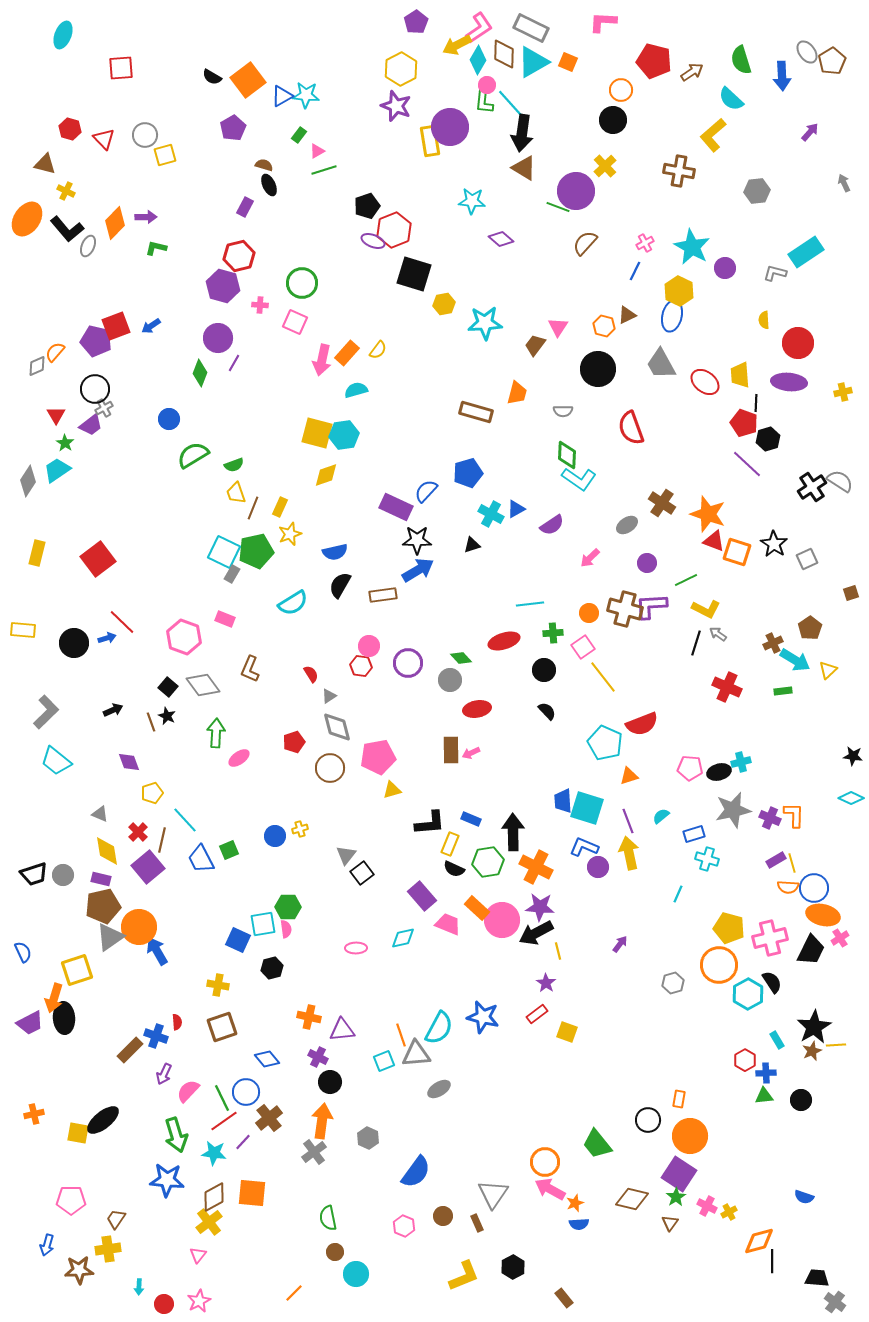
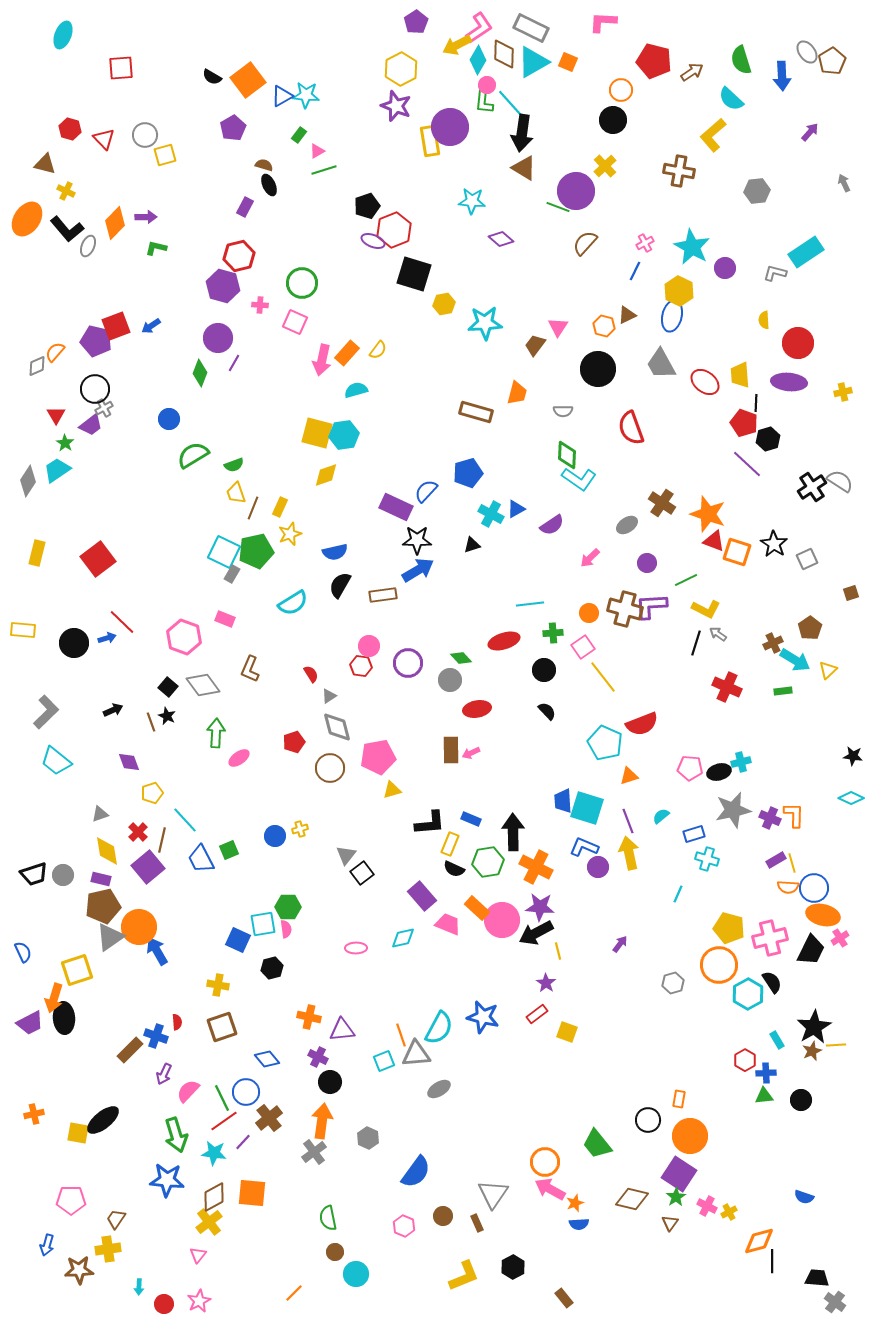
gray triangle at (100, 814): rotated 42 degrees counterclockwise
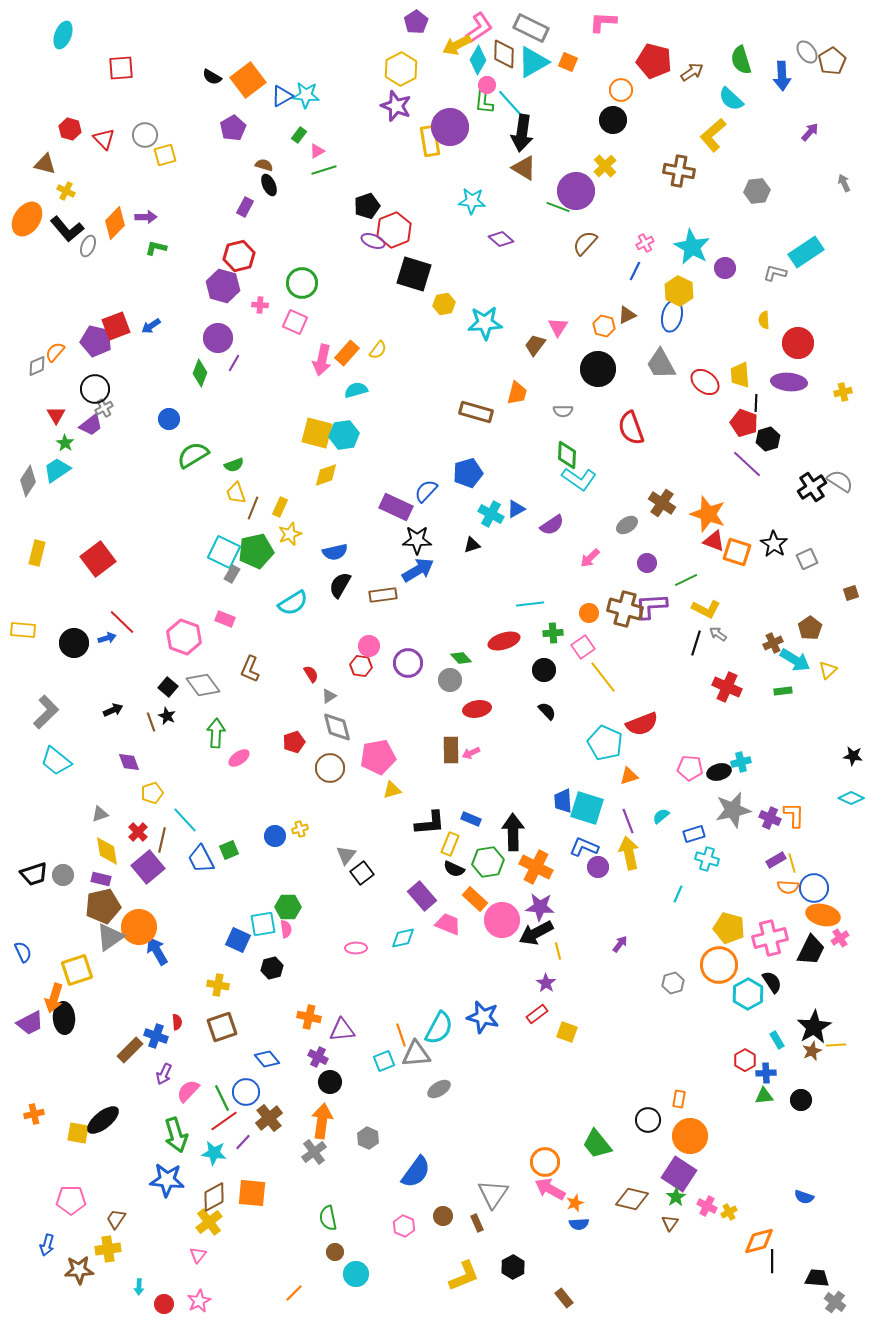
orange rectangle at (477, 908): moved 2 px left, 9 px up
